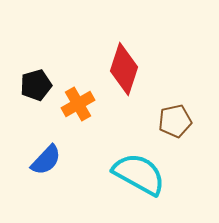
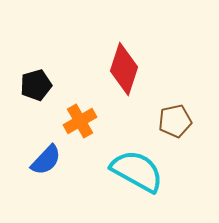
orange cross: moved 2 px right, 17 px down
cyan semicircle: moved 2 px left, 3 px up
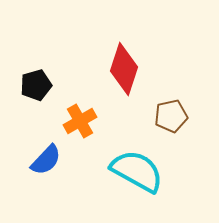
brown pentagon: moved 4 px left, 5 px up
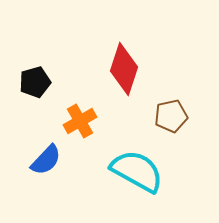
black pentagon: moved 1 px left, 3 px up
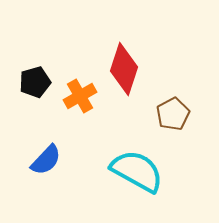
brown pentagon: moved 2 px right, 2 px up; rotated 16 degrees counterclockwise
orange cross: moved 25 px up
